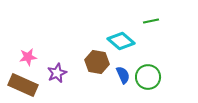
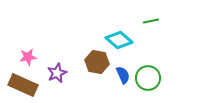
cyan diamond: moved 2 px left, 1 px up
green circle: moved 1 px down
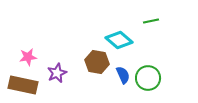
brown rectangle: rotated 12 degrees counterclockwise
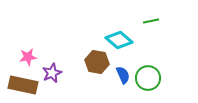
purple star: moved 5 px left
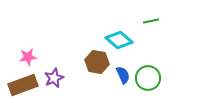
purple star: moved 2 px right, 5 px down
brown rectangle: rotated 32 degrees counterclockwise
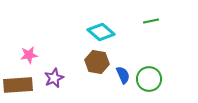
cyan diamond: moved 18 px left, 8 px up
pink star: moved 1 px right, 2 px up
green circle: moved 1 px right, 1 px down
brown rectangle: moved 5 px left; rotated 16 degrees clockwise
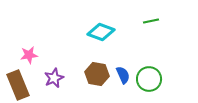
cyan diamond: rotated 20 degrees counterclockwise
brown hexagon: moved 12 px down
brown rectangle: rotated 72 degrees clockwise
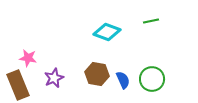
cyan diamond: moved 6 px right
pink star: moved 1 px left, 3 px down; rotated 18 degrees clockwise
blue semicircle: moved 5 px down
green circle: moved 3 px right
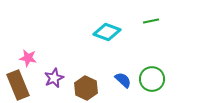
brown hexagon: moved 11 px left, 14 px down; rotated 15 degrees clockwise
blue semicircle: rotated 24 degrees counterclockwise
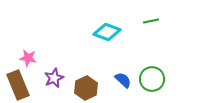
brown hexagon: rotated 10 degrees clockwise
